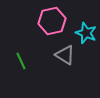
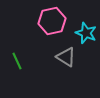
gray triangle: moved 1 px right, 2 px down
green line: moved 4 px left
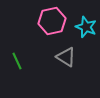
cyan star: moved 6 px up
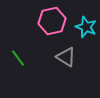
green line: moved 1 px right, 3 px up; rotated 12 degrees counterclockwise
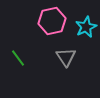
cyan star: rotated 25 degrees clockwise
gray triangle: rotated 25 degrees clockwise
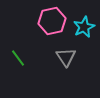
cyan star: moved 2 px left
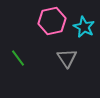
cyan star: rotated 20 degrees counterclockwise
gray triangle: moved 1 px right, 1 px down
